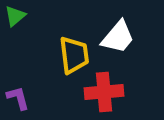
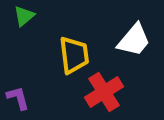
green triangle: moved 9 px right
white trapezoid: moved 16 px right, 3 px down
red cross: rotated 27 degrees counterclockwise
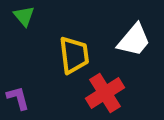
green triangle: rotated 30 degrees counterclockwise
red cross: moved 1 px right, 1 px down
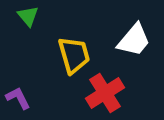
green triangle: moved 4 px right
yellow trapezoid: rotated 9 degrees counterclockwise
purple L-shape: rotated 12 degrees counterclockwise
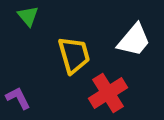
red cross: moved 3 px right
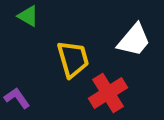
green triangle: rotated 20 degrees counterclockwise
yellow trapezoid: moved 1 px left, 4 px down
purple L-shape: moved 1 px left; rotated 8 degrees counterclockwise
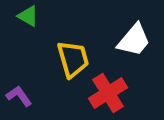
purple L-shape: moved 2 px right, 2 px up
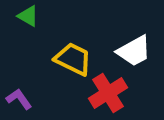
white trapezoid: moved 11 px down; rotated 21 degrees clockwise
yellow trapezoid: rotated 48 degrees counterclockwise
purple L-shape: moved 3 px down
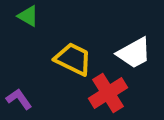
white trapezoid: moved 2 px down
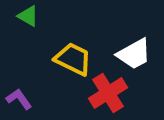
white trapezoid: moved 1 px down
